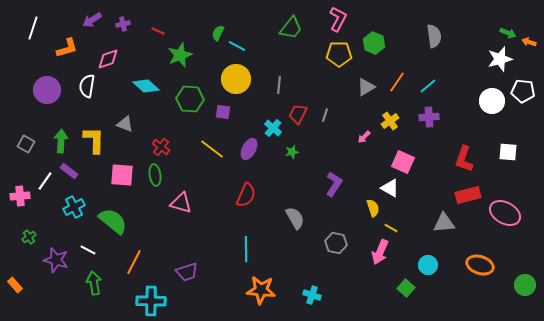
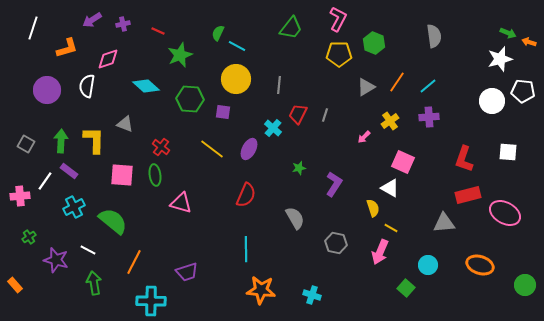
green star at (292, 152): moved 7 px right, 16 px down
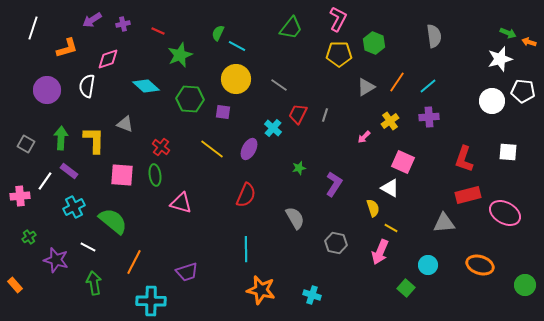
gray line at (279, 85): rotated 60 degrees counterclockwise
green arrow at (61, 141): moved 3 px up
white line at (88, 250): moved 3 px up
orange star at (261, 290): rotated 8 degrees clockwise
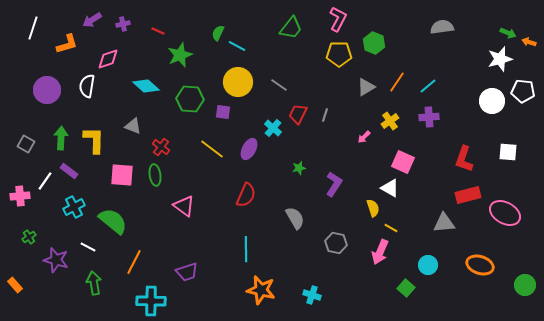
gray semicircle at (434, 36): moved 8 px right, 9 px up; rotated 90 degrees counterclockwise
orange L-shape at (67, 48): moved 4 px up
yellow circle at (236, 79): moved 2 px right, 3 px down
gray triangle at (125, 124): moved 8 px right, 2 px down
pink triangle at (181, 203): moved 3 px right, 3 px down; rotated 20 degrees clockwise
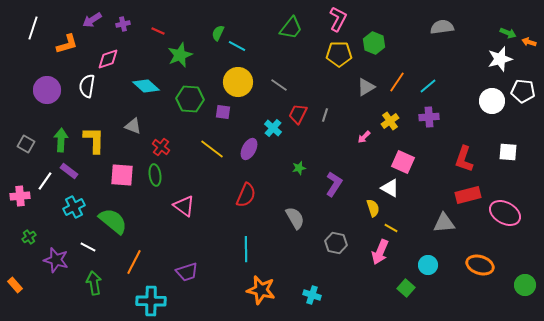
green arrow at (61, 138): moved 2 px down
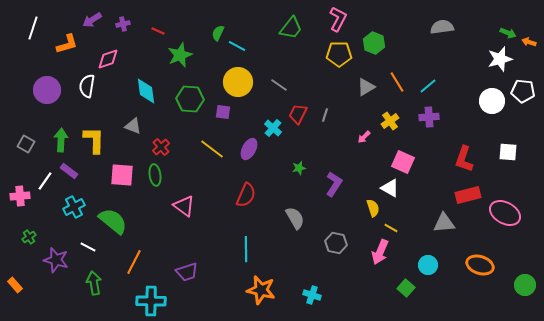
orange line at (397, 82): rotated 65 degrees counterclockwise
cyan diamond at (146, 86): moved 5 px down; rotated 40 degrees clockwise
red cross at (161, 147): rotated 12 degrees clockwise
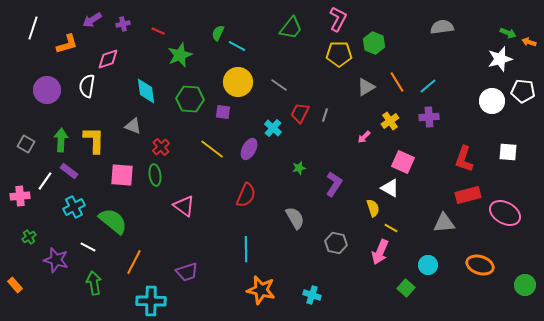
red trapezoid at (298, 114): moved 2 px right, 1 px up
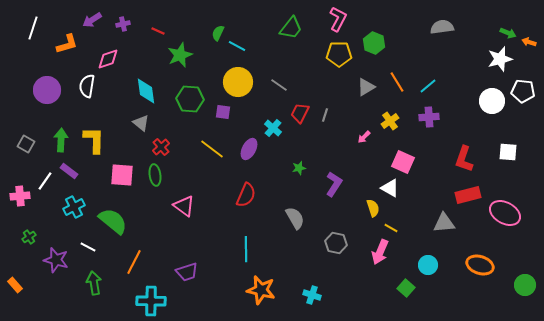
gray triangle at (133, 126): moved 8 px right, 3 px up; rotated 18 degrees clockwise
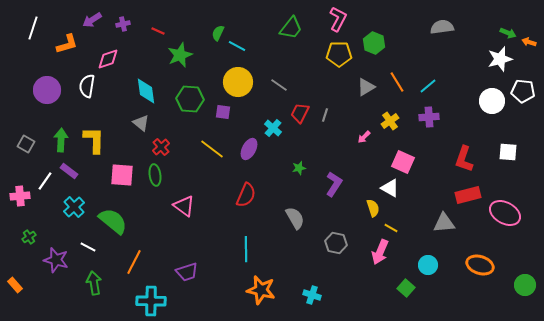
cyan cross at (74, 207): rotated 15 degrees counterclockwise
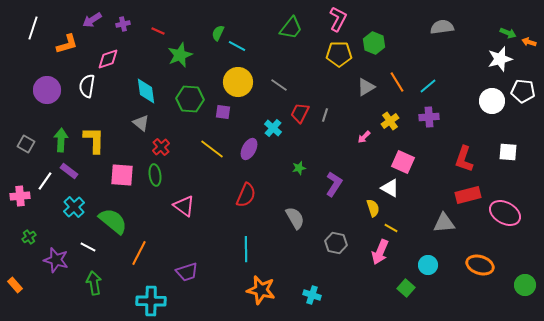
orange line at (134, 262): moved 5 px right, 9 px up
